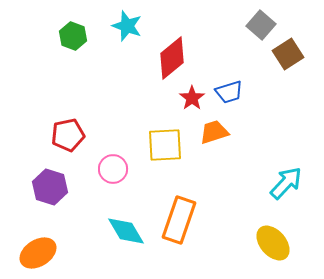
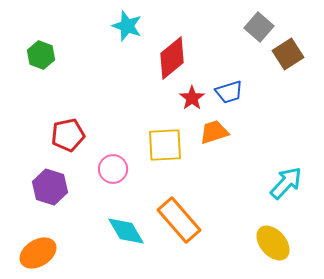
gray square: moved 2 px left, 2 px down
green hexagon: moved 32 px left, 19 px down
orange rectangle: rotated 60 degrees counterclockwise
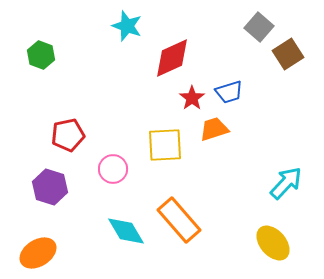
red diamond: rotated 15 degrees clockwise
orange trapezoid: moved 3 px up
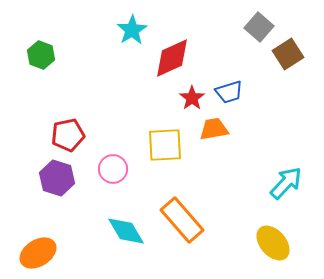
cyan star: moved 5 px right, 4 px down; rotated 20 degrees clockwise
orange trapezoid: rotated 8 degrees clockwise
purple hexagon: moved 7 px right, 9 px up
orange rectangle: moved 3 px right
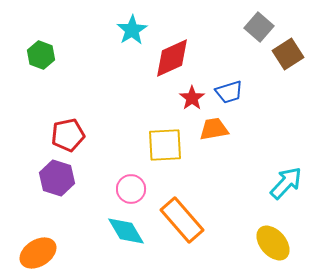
pink circle: moved 18 px right, 20 px down
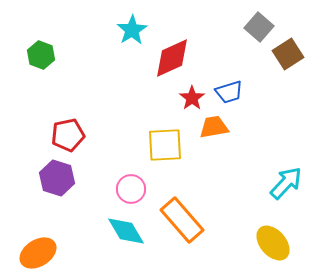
orange trapezoid: moved 2 px up
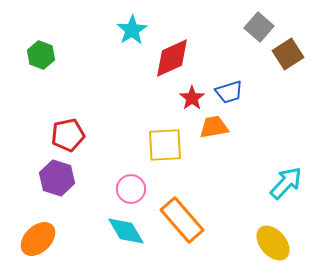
orange ellipse: moved 14 px up; rotated 12 degrees counterclockwise
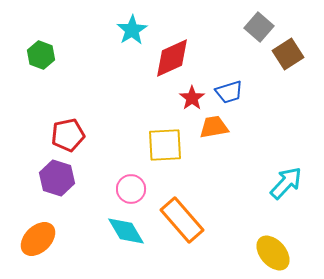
yellow ellipse: moved 10 px down
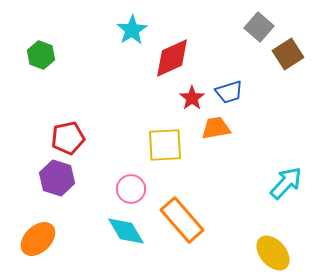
orange trapezoid: moved 2 px right, 1 px down
red pentagon: moved 3 px down
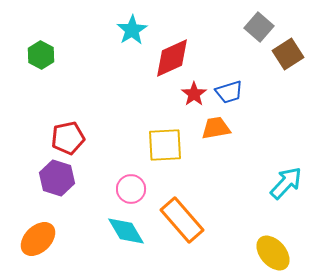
green hexagon: rotated 8 degrees clockwise
red star: moved 2 px right, 4 px up
